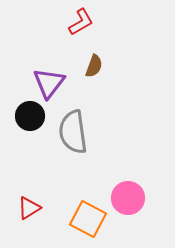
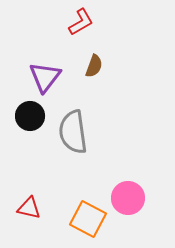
purple triangle: moved 4 px left, 6 px up
red triangle: rotated 45 degrees clockwise
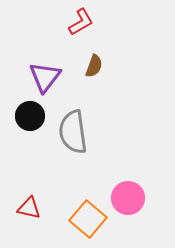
orange square: rotated 12 degrees clockwise
